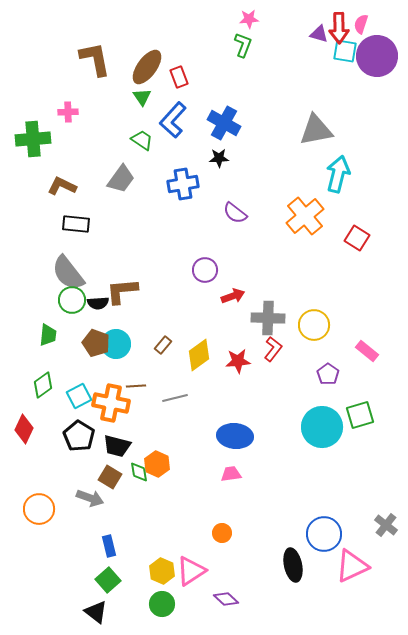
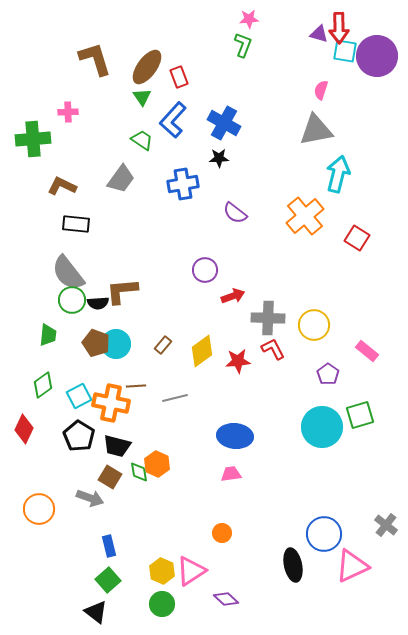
pink semicircle at (361, 24): moved 40 px left, 66 px down
brown L-shape at (95, 59): rotated 6 degrees counterclockwise
red L-shape at (273, 349): rotated 65 degrees counterclockwise
yellow diamond at (199, 355): moved 3 px right, 4 px up
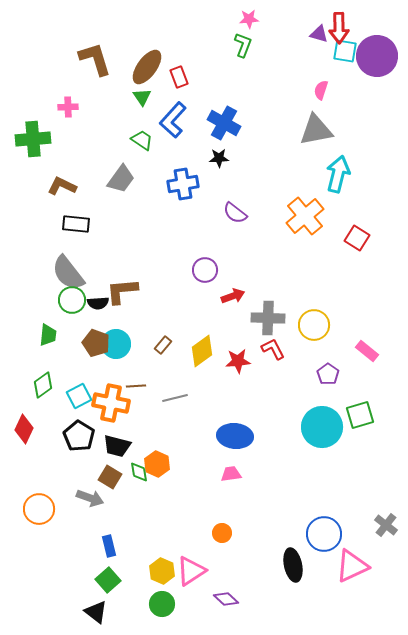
pink cross at (68, 112): moved 5 px up
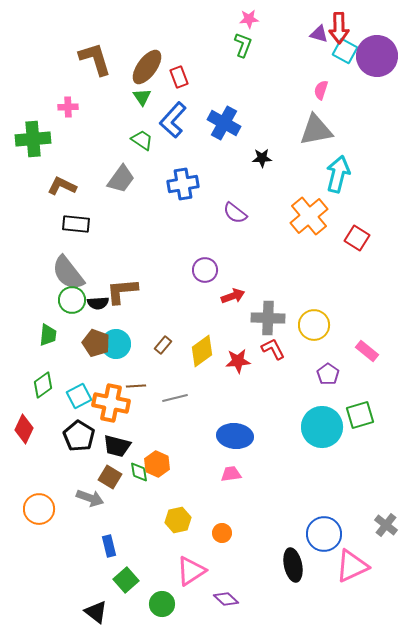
cyan square at (345, 51): rotated 20 degrees clockwise
black star at (219, 158): moved 43 px right
orange cross at (305, 216): moved 4 px right
yellow hexagon at (162, 571): moved 16 px right, 51 px up; rotated 25 degrees clockwise
green square at (108, 580): moved 18 px right
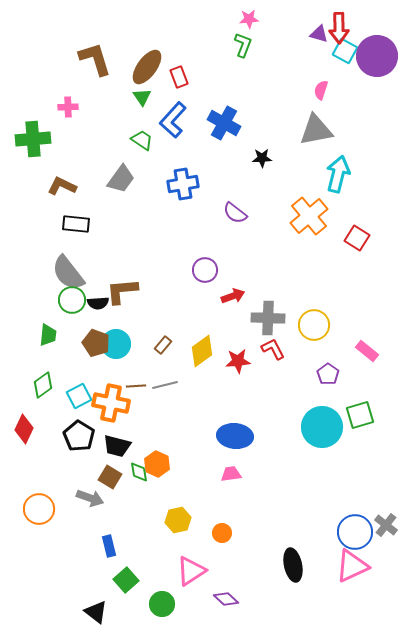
gray line at (175, 398): moved 10 px left, 13 px up
blue circle at (324, 534): moved 31 px right, 2 px up
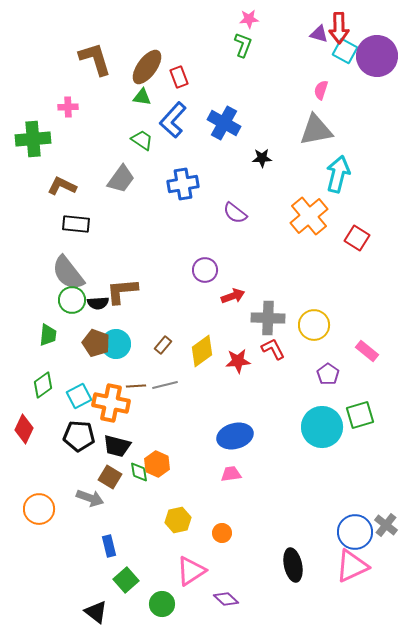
green triangle at (142, 97): rotated 48 degrees counterclockwise
black pentagon at (79, 436): rotated 28 degrees counterclockwise
blue ellipse at (235, 436): rotated 20 degrees counterclockwise
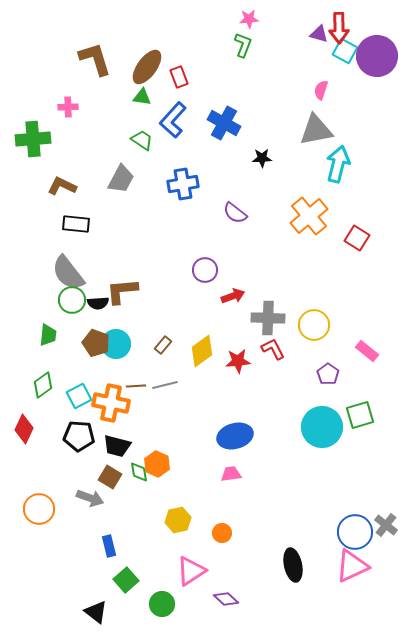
cyan arrow at (338, 174): moved 10 px up
gray trapezoid at (121, 179): rotated 8 degrees counterclockwise
